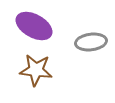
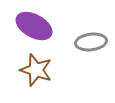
brown star: rotated 12 degrees clockwise
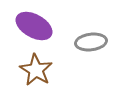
brown star: rotated 12 degrees clockwise
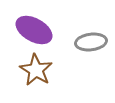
purple ellipse: moved 4 px down
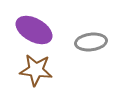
brown star: rotated 24 degrees counterclockwise
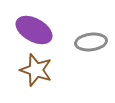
brown star: rotated 12 degrees clockwise
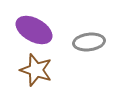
gray ellipse: moved 2 px left
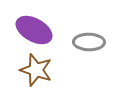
gray ellipse: rotated 8 degrees clockwise
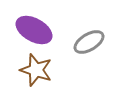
gray ellipse: rotated 32 degrees counterclockwise
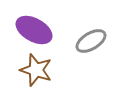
gray ellipse: moved 2 px right, 1 px up
